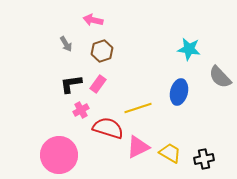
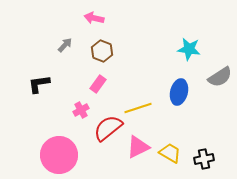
pink arrow: moved 1 px right, 2 px up
gray arrow: moved 1 px left, 1 px down; rotated 105 degrees counterclockwise
brown hexagon: rotated 20 degrees counterclockwise
gray semicircle: rotated 80 degrees counterclockwise
black L-shape: moved 32 px left
red semicircle: rotated 56 degrees counterclockwise
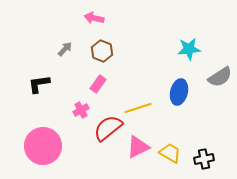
gray arrow: moved 4 px down
cyan star: rotated 15 degrees counterclockwise
pink circle: moved 16 px left, 9 px up
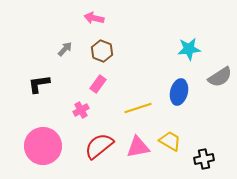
red semicircle: moved 9 px left, 18 px down
pink triangle: rotated 15 degrees clockwise
yellow trapezoid: moved 12 px up
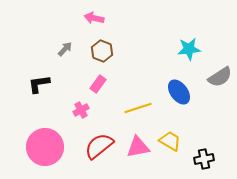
blue ellipse: rotated 50 degrees counterclockwise
pink circle: moved 2 px right, 1 px down
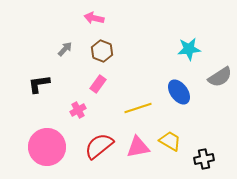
pink cross: moved 3 px left
pink circle: moved 2 px right
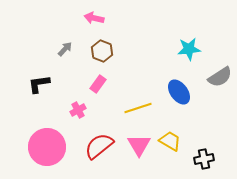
pink triangle: moved 1 px right, 2 px up; rotated 50 degrees counterclockwise
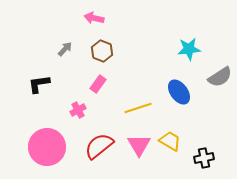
black cross: moved 1 px up
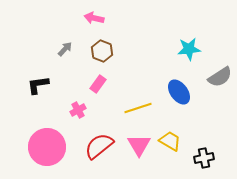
black L-shape: moved 1 px left, 1 px down
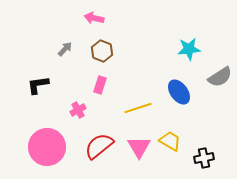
pink rectangle: moved 2 px right, 1 px down; rotated 18 degrees counterclockwise
pink triangle: moved 2 px down
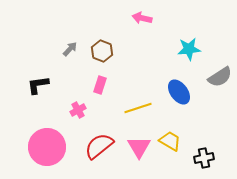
pink arrow: moved 48 px right
gray arrow: moved 5 px right
